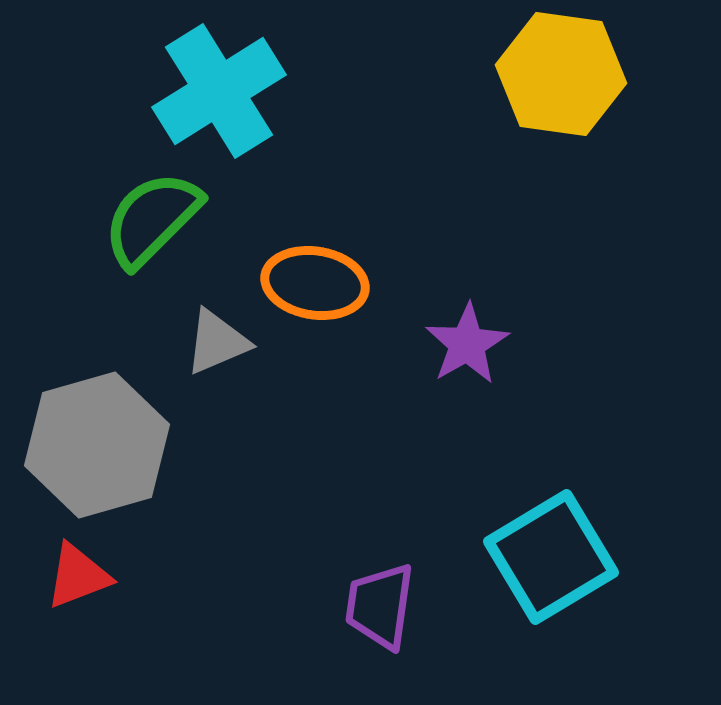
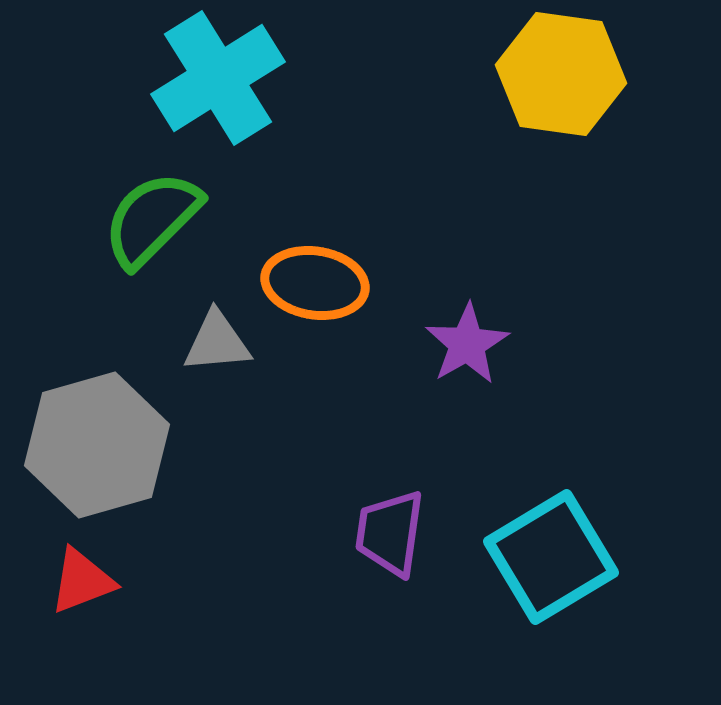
cyan cross: moved 1 px left, 13 px up
gray triangle: rotated 18 degrees clockwise
red triangle: moved 4 px right, 5 px down
purple trapezoid: moved 10 px right, 73 px up
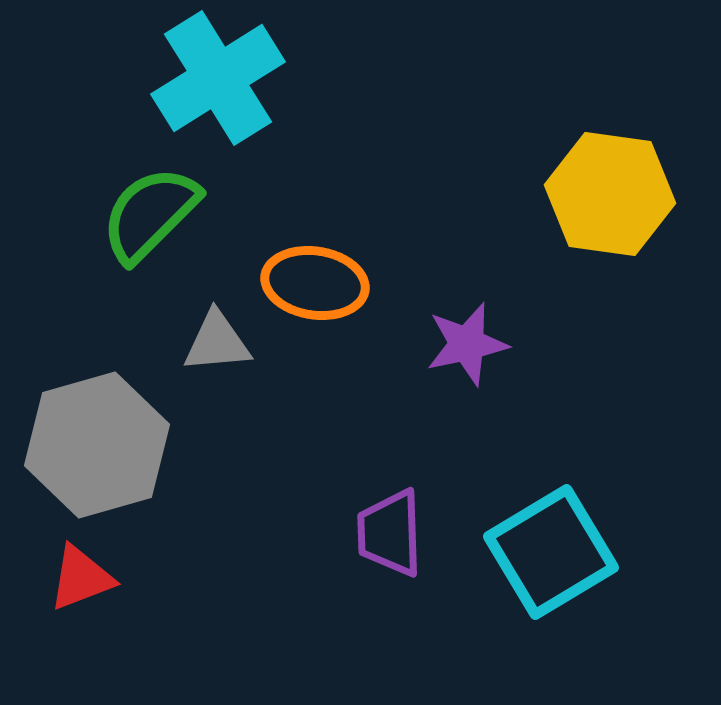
yellow hexagon: moved 49 px right, 120 px down
green semicircle: moved 2 px left, 5 px up
purple star: rotated 18 degrees clockwise
purple trapezoid: rotated 10 degrees counterclockwise
cyan square: moved 5 px up
red triangle: moved 1 px left, 3 px up
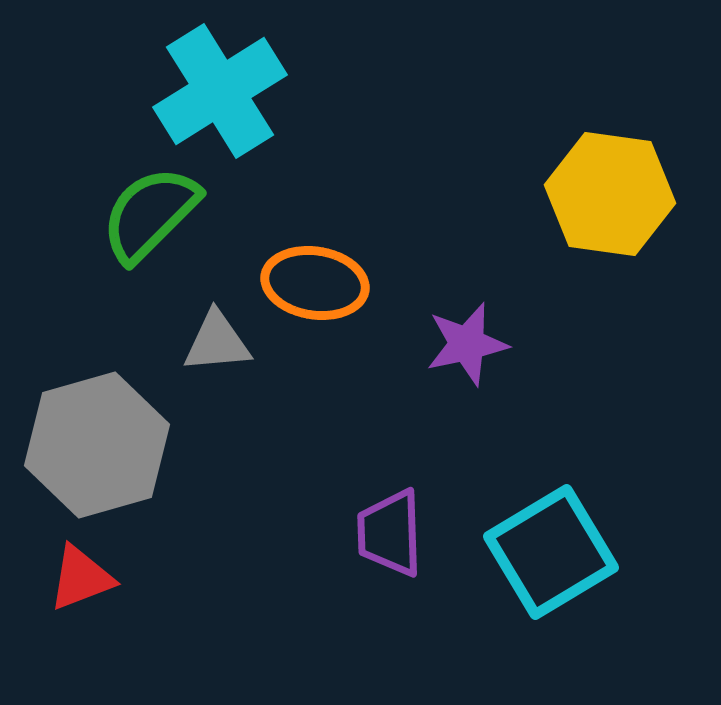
cyan cross: moved 2 px right, 13 px down
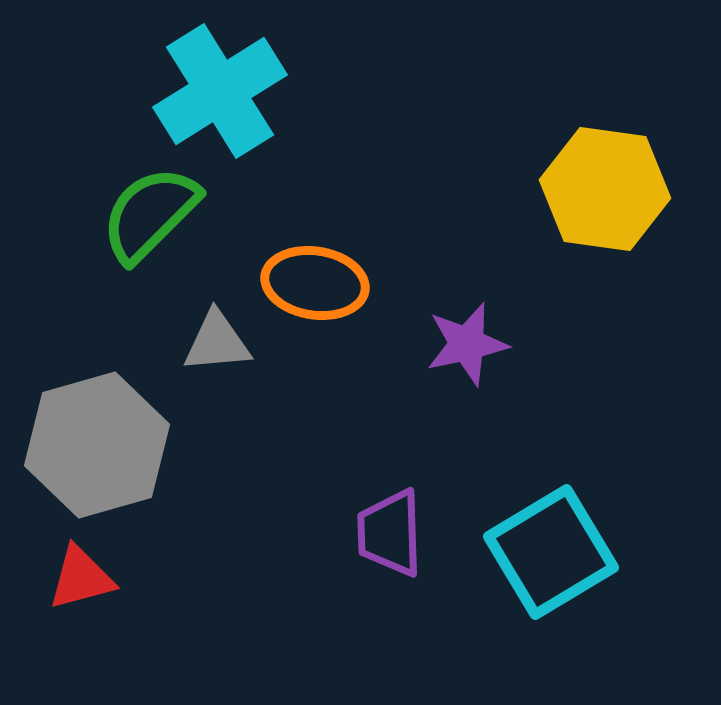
yellow hexagon: moved 5 px left, 5 px up
red triangle: rotated 6 degrees clockwise
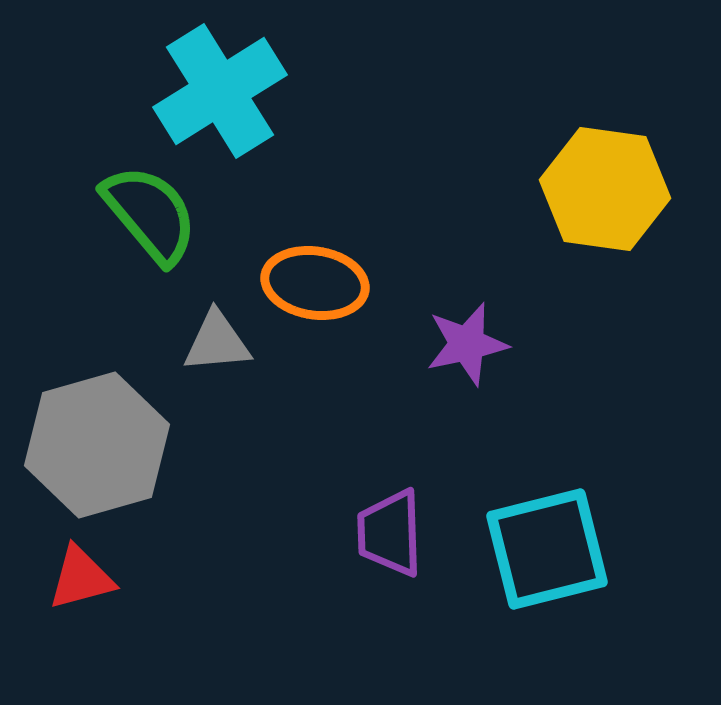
green semicircle: rotated 95 degrees clockwise
cyan square: moved 4 px left, 3 px up; rotated 17 degrees clockwise
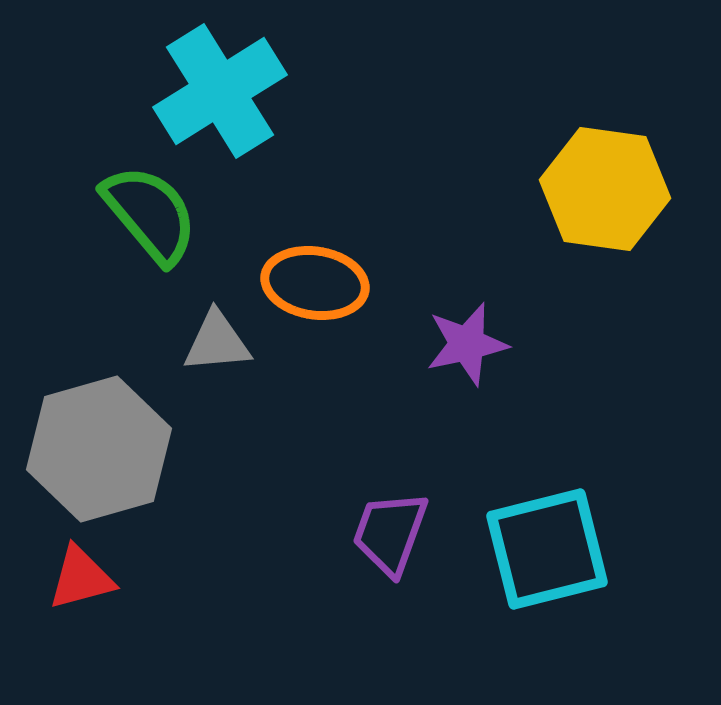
gray hexagon: moved 2 px right, 4 px down
purple trapezoid: rotated 22 degrees clockwise
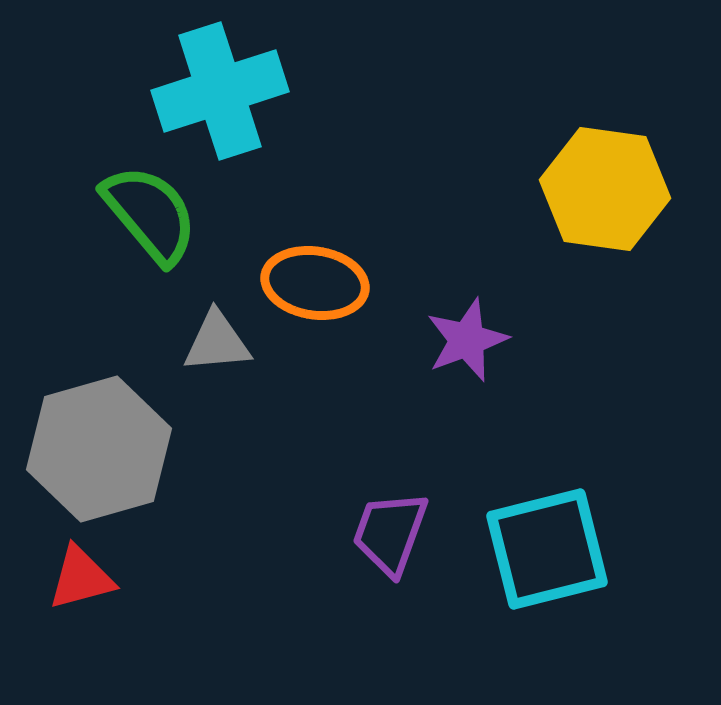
cyan cross: rotated 14 degrees clockwise
purple star: moved 4 px up; rotated 8 degrees counterclockwise
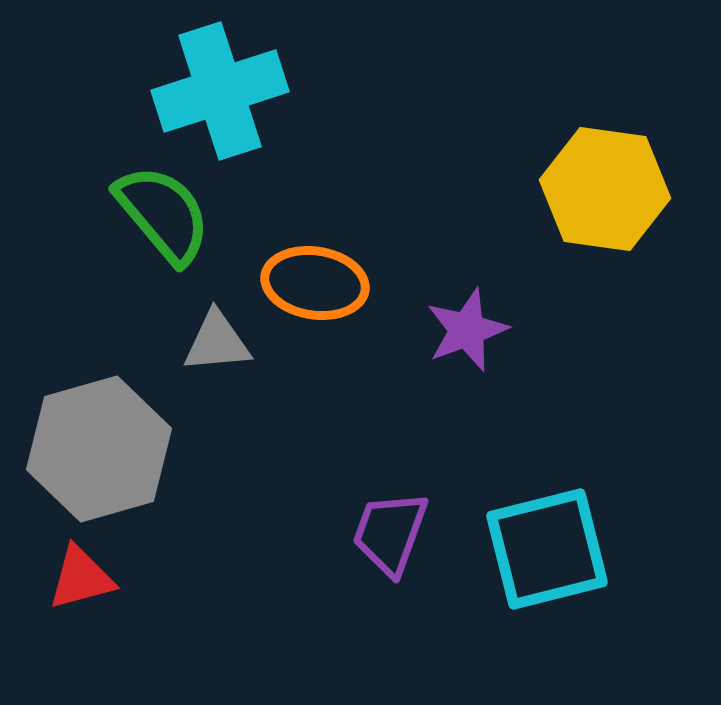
green semicircle: moved 13 px right
purple star: moved 10 px up
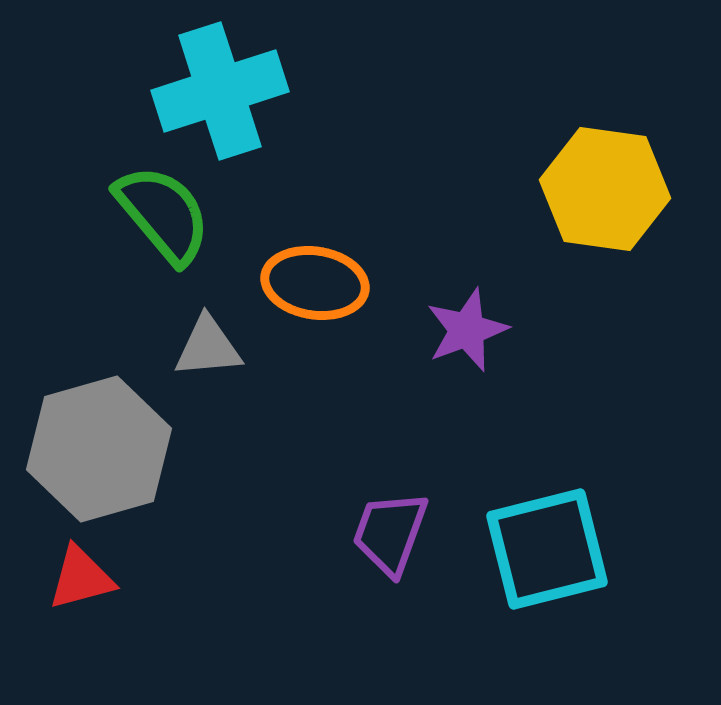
gray triangle: moved 9 px left, 5 px down
